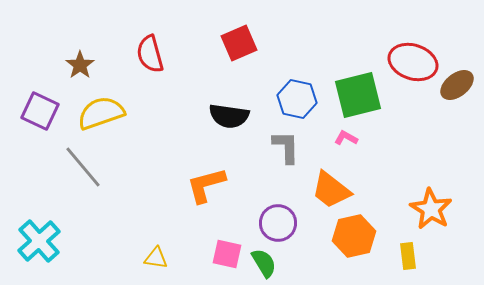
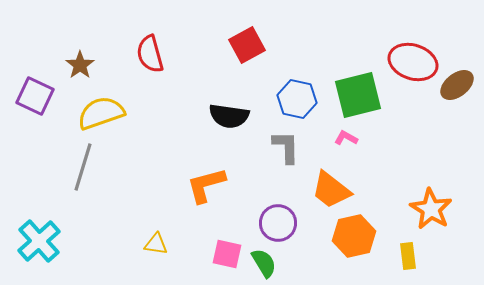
red square: moved 8 px right, 2 px down; rotated 6 degrees counterclockwise
purple square: moved 5 px left, 15 px up
gray line: rotated 57 degrees clockwise
yellow triangle: moved 14 px up
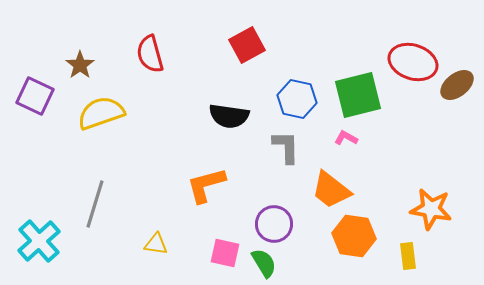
gray line: moved 12 px right, 37 px down
orange star: rotated 21 degrees counterclockwise
purple circle: moved 4 px left, 1 px down
orange hexagon: rotated 21 degrees clockwise
pink square: moved 2 px left, 1 px up
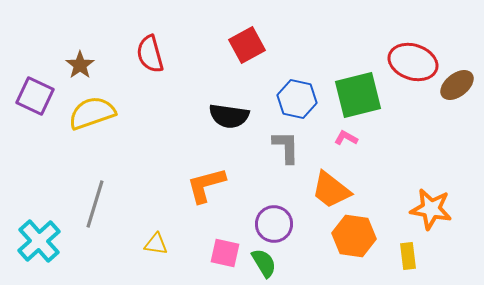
yellow semicircle: moved 9 px left
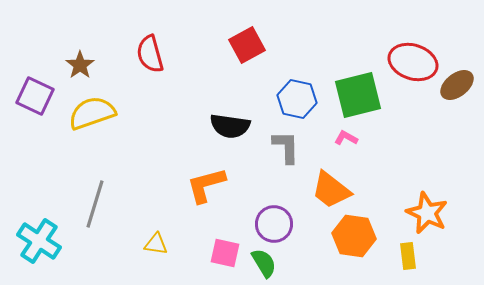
black semicircle: moved 1 px right, 10 px down
orange star: moved 4 px left, 4 px down; rotated 15 degrees clockwise
cyan cross: rotated 15 degrees counterclockwise
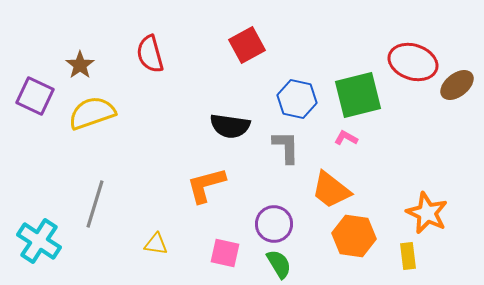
green semicircle: moved 15 px right, 1 px down
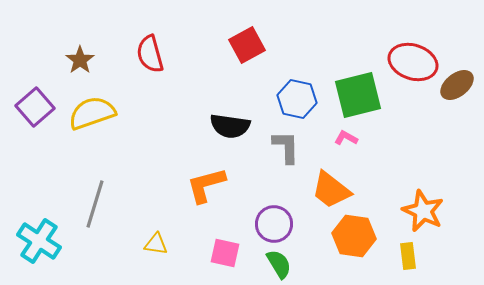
brown star: moved 5 px up
purple square: moved 11 px down; rotated 24 degrees clockwise
orange star: moved 4 px left, 2 px up
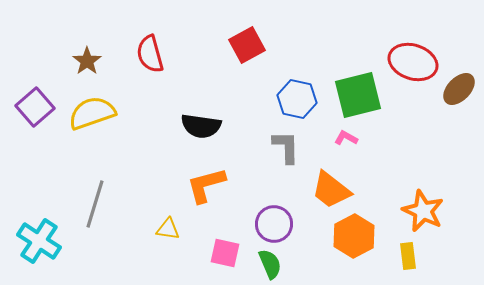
brown star: moved 7 px right, 1 px down
brown ellipse: moved 2 px right, 4 px down; rotated 8 degrees counterclockwise
black semicircle: moved 29 px left
orange hexagon: rotated 24 degrees clockwise
yellow triangle: moved 12 px right, 15 px up
green semicircle: moved 9 px left; rotated 8 degrees clockwise
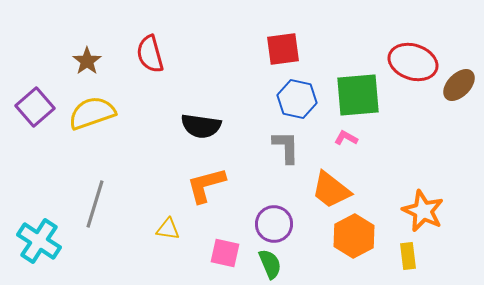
red square: moved 36 px right, 4 px down; rotated 21 degrees clockwise
brown ellipse: moved 4 px up
green square: rotated 9 degrees clockwise
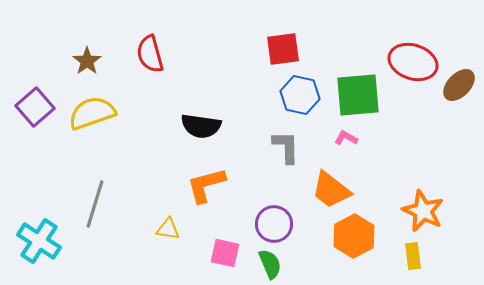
blue hexagon: moved 3 px right, 4 px up
yellow rectangle: moved 5 px right
